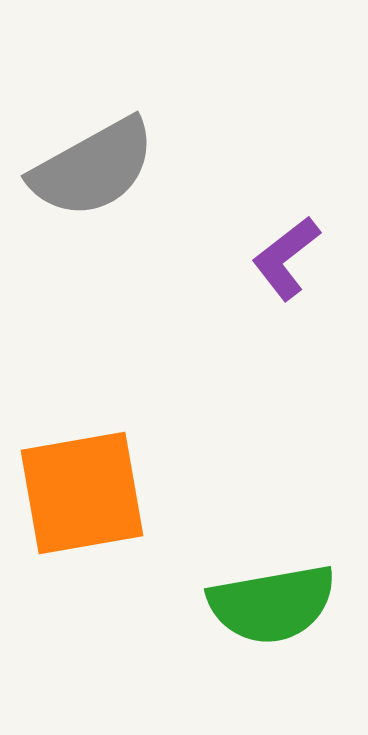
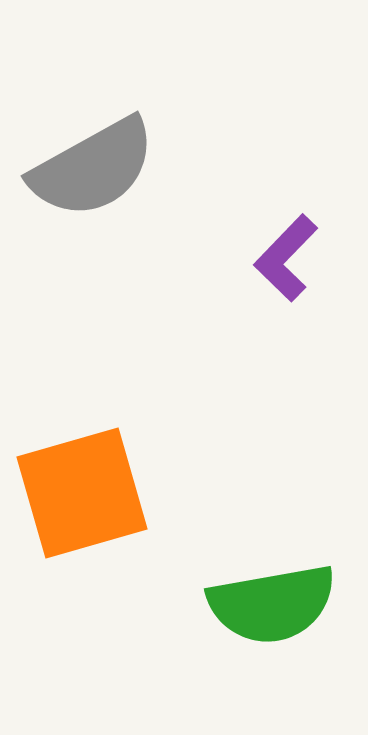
purple L-shape: rotated 8 degrees counterclockwise
orange square: rotated 6 degrees counterclockwise
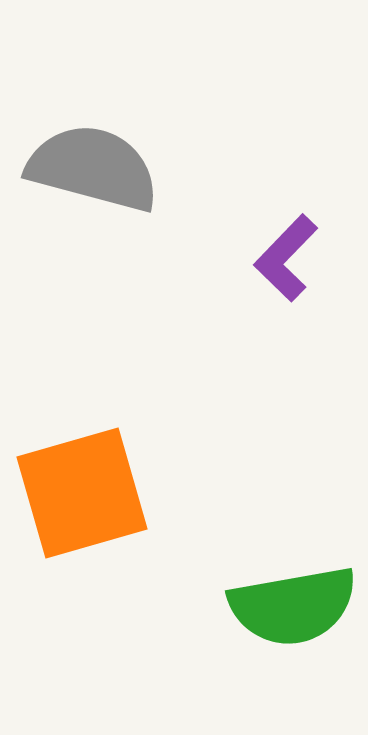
gray semicircle: rotated 136 degrees counterclockwise
green semicircle: moved 21 px right, 2 px down
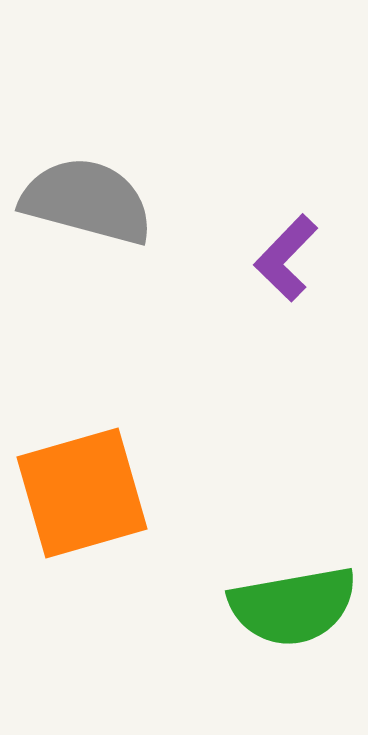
gray semicircle: moved 6 px left, 33 px down
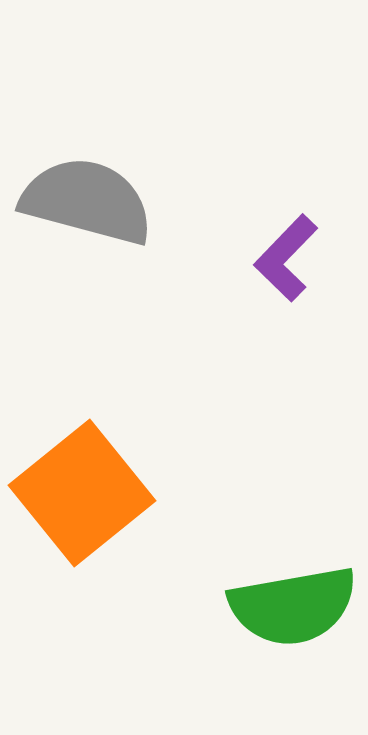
orange square: rotated 23 degrees counterclockwise
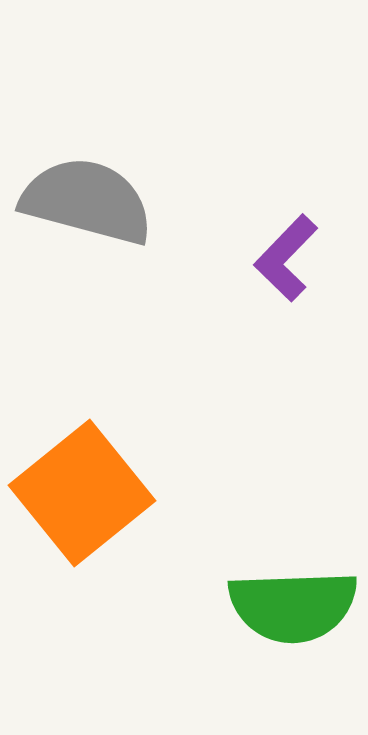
green semicircle: rotated 8 degrees clockwise
